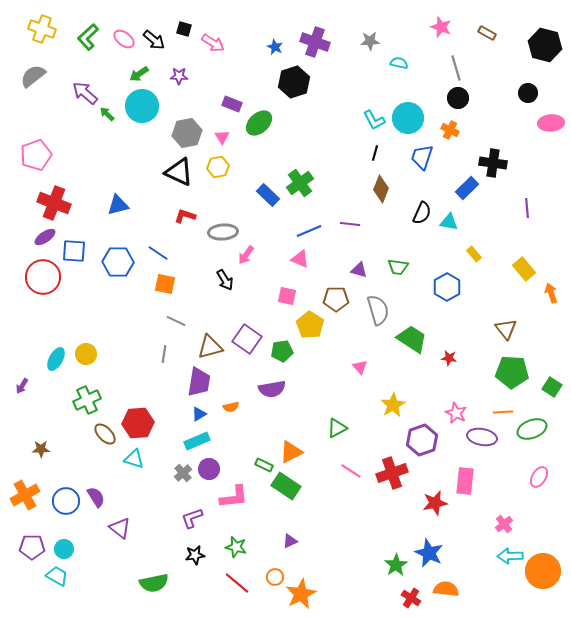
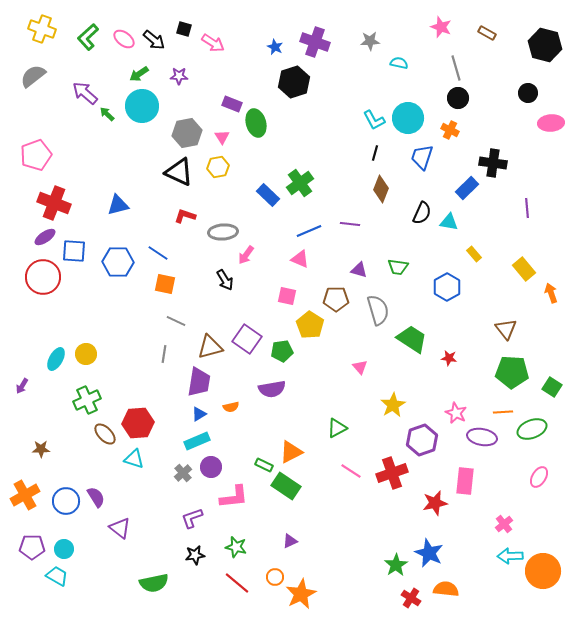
green ellipse at (259, 123): moved 3 px left; rotated 64 degrees counterclockwise
purple circle at (209, 469): moved 2 px right, 2 px up
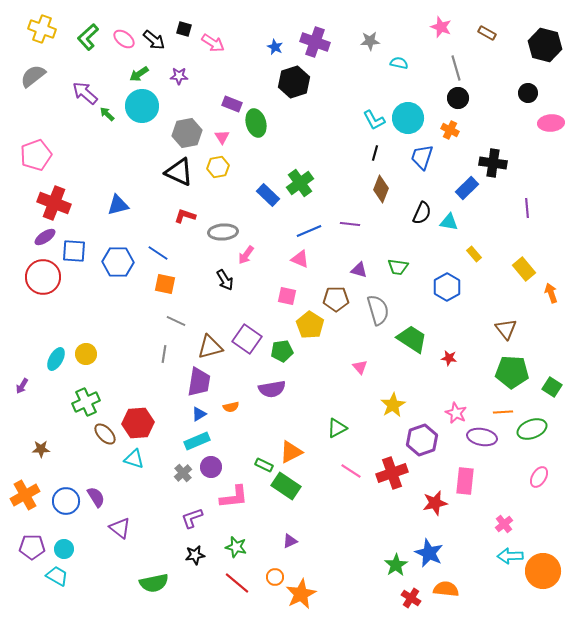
green cross at (87, 400): moved 1 px left, 2 px down
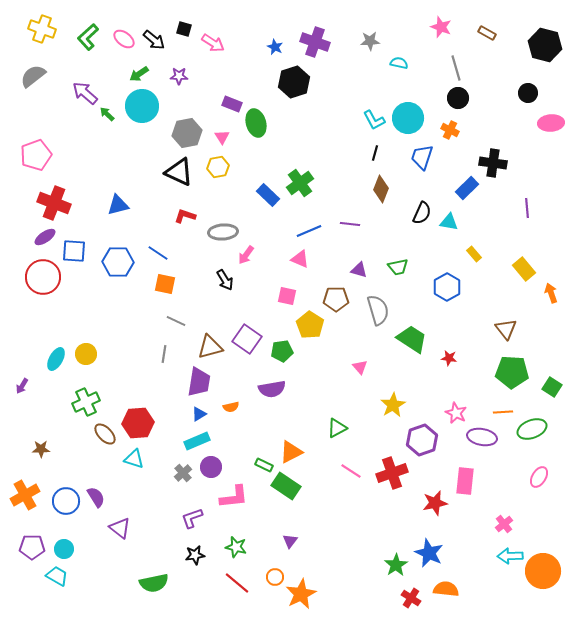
green trapezoid at (398, 267): rotated 20 degrees counterclockwise
purple triangle at (290, 541): rotated 28 degrees counterclockwise
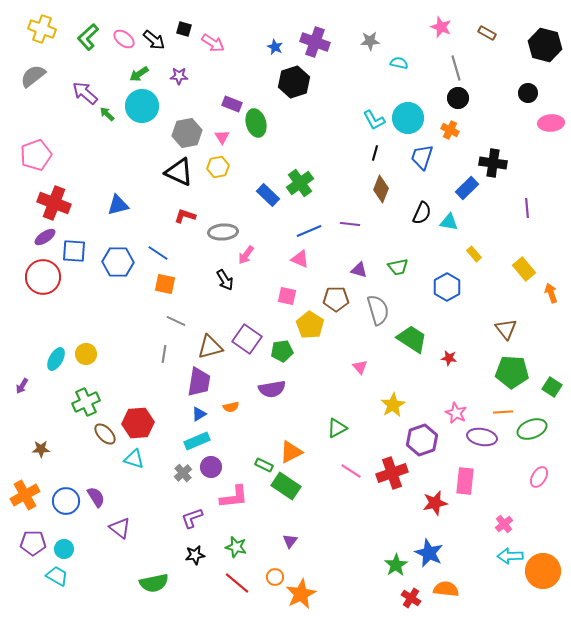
purple pentagon at (32, 547): moved 1 px right, 4 px up
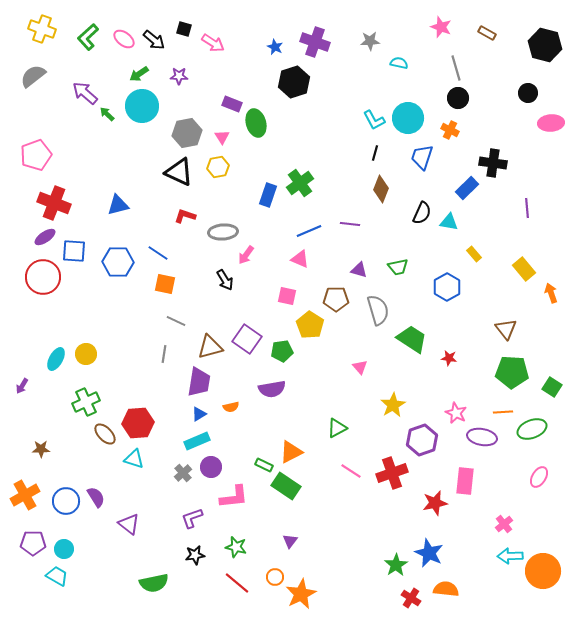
blue rectangle at (268, 195): rotated 65 degrees clockwise
purple triangle at (120, 528): moved 9 px right, 4 px up
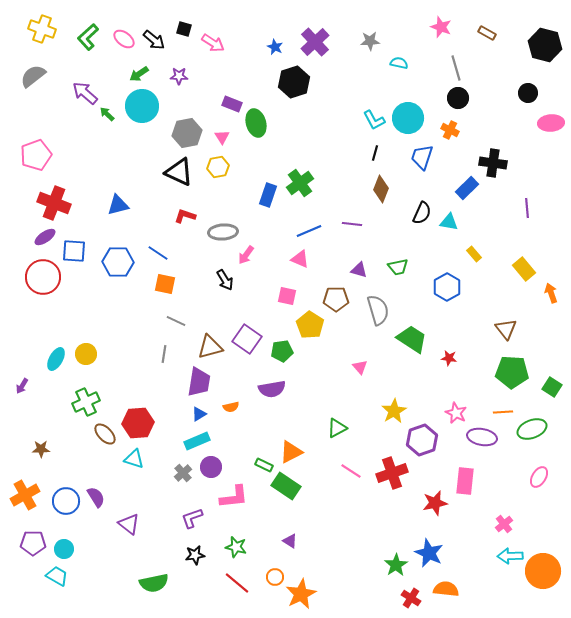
purple cross at (315, 42): rotated 28 degrees clockwise
purple line at (350, 224): moved 2 px right
yellow star at (393, 405): moved 1 px right, 6 px down
purple triangle at (290, 541): rotated 35 degrees counterclockwise
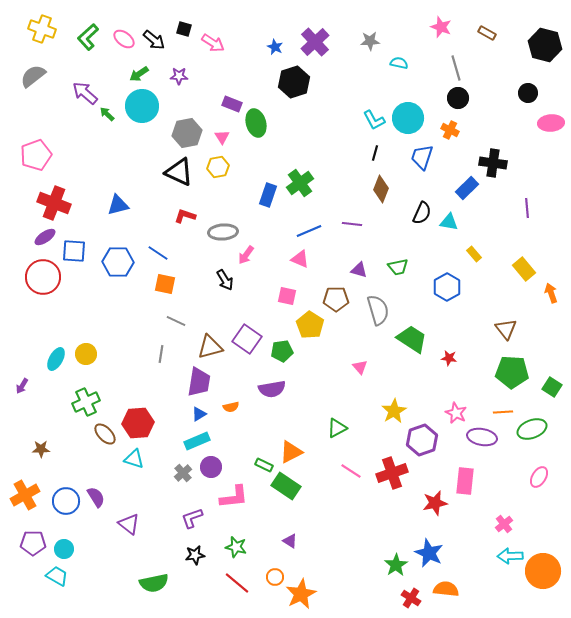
gray line at (164, 354): moved 3 px left
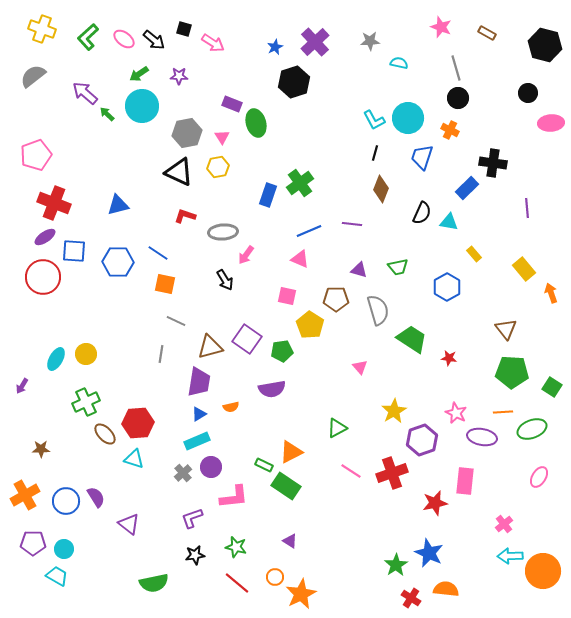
blue star at (275, 47): rotated 21 degrees clockwise
